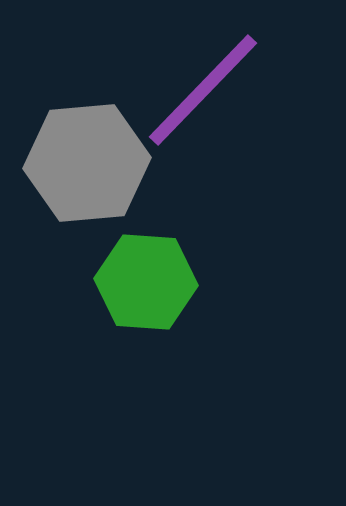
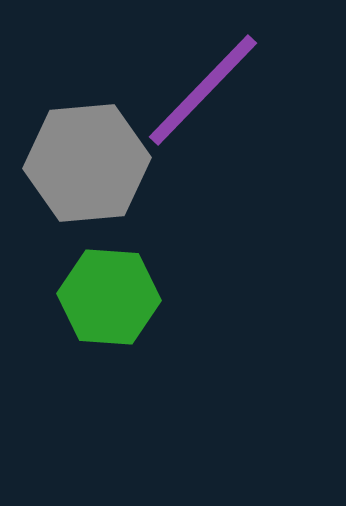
green hexagon: moved 37 px left, 15 px down
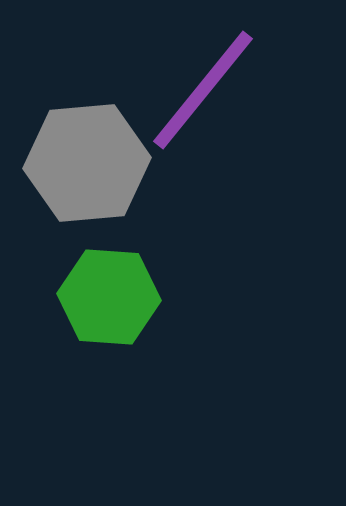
purple line: rotated 5 degrees counterclockwise
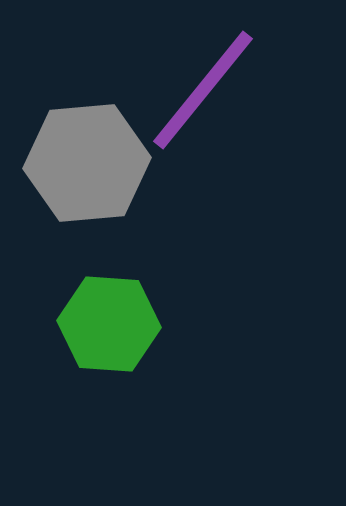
green hexagon: moved 27 px down
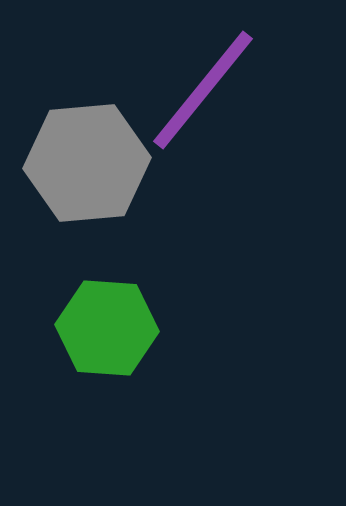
green hexagon: moved 2 px left, 4 px down
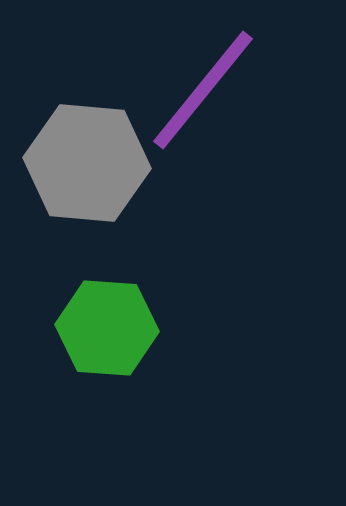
gray hexagon: rotated 10 degrees clockwise
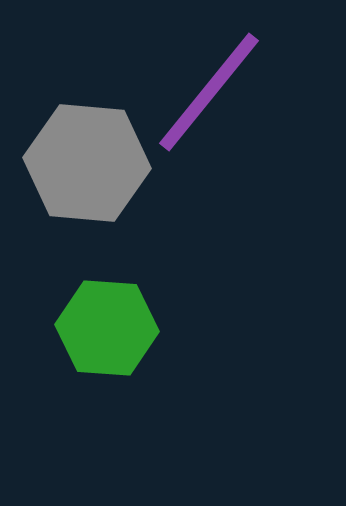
purple line: moved 6 px right, 2 px down
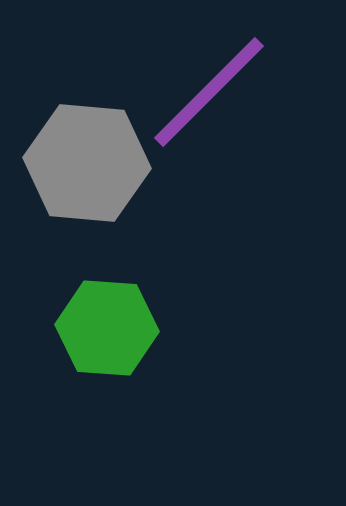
purple line: rotated 6 degrees clockwise
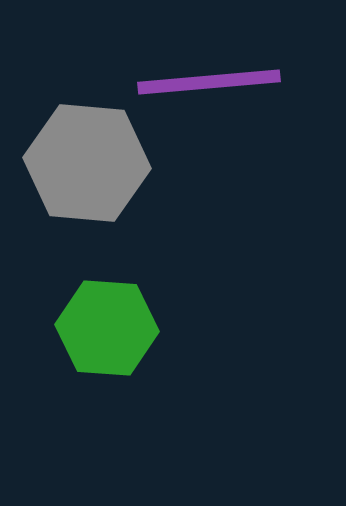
purple line: moved 10 px up; rotated 40 degrees clockwise
